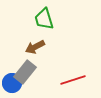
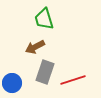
gray rectangle: moved 20 px right; rotated 20 degrees counterclockwise
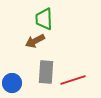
green trapezoid: rotated 15 degrees clockwise
brown arrow: moved 6 px up
gray rectangle: moved 1 px right; rotated 15 degrees counterclockwise
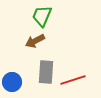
green trapezoid: moved 2 px left, 3 px up; rotated 25 degrees clockwise
blue circle: moved 1 px up
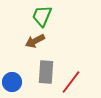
red line: moved 2 px left, 2 px down; rotated 35 degrees counterclockwise
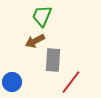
gray rectangle: moved 7 px right, 12 px up
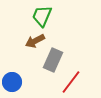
gray rectangle: rotated 20 degrees clockwise
